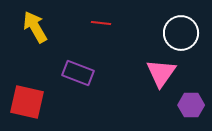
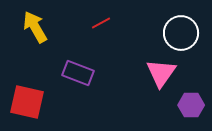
red line: rotated 36 degrees counterclockwise
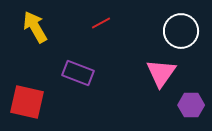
white circle: moved 2 px up
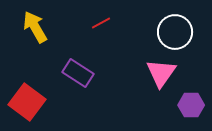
white circle: moved 6 px left, 1 px down
purple rectangle: rotated 12 degrees clockwise
red square: rotated 24 degrees clockwise
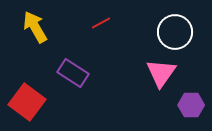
purple rectangle: moved 5 px left
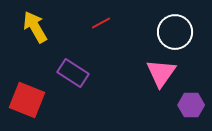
red square: moved 2 px up; rotated 15 degrees counterclockwise
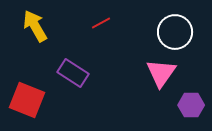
yellow arrow: moved 1 px up
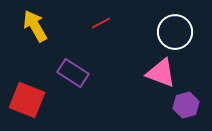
pink triangle: rotated 44 degrees counterclockwise
purple hexagon: moved 5 px left; rotated 15 degrees counterclockwise
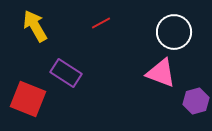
white circle: moved 1 px left
purple rectangle: moved 7 px left
red square: moved 1 px right, 1 px up
purple hexagon: moved 10 px right, 4 px up
